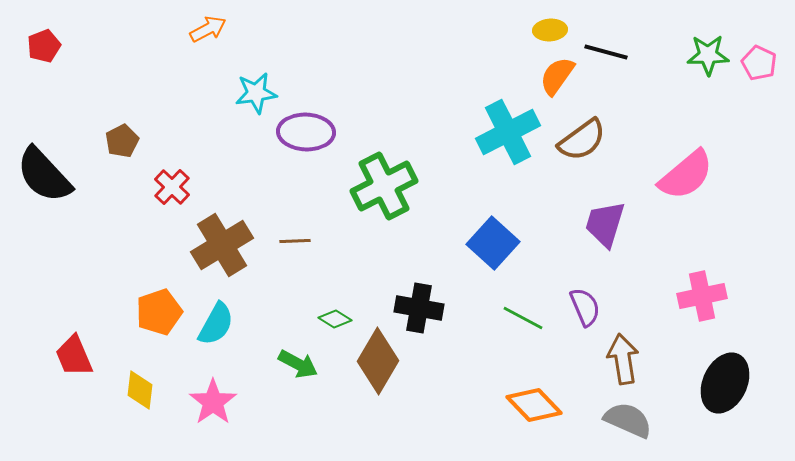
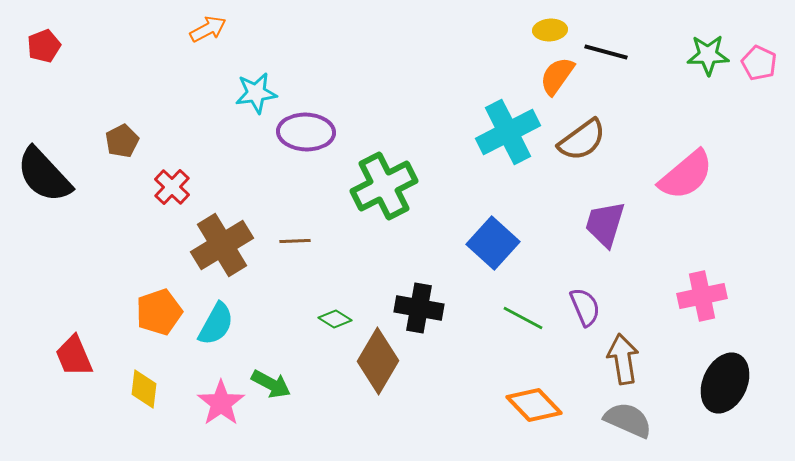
green arrow: moved 27 px left, 20 px down
yellow diamond: moved 4 px right, 1 px up
pink star: moved 8 px right, 1 px down
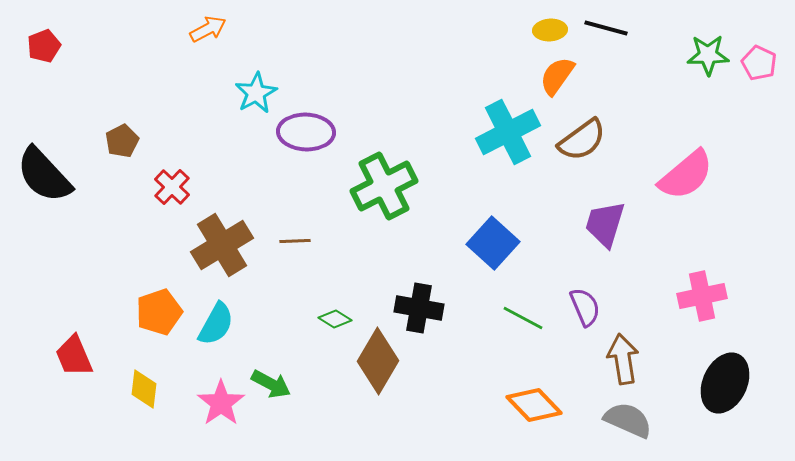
black line: moved 24 px up
cyan star: rotated 21 degrees counterclockwise
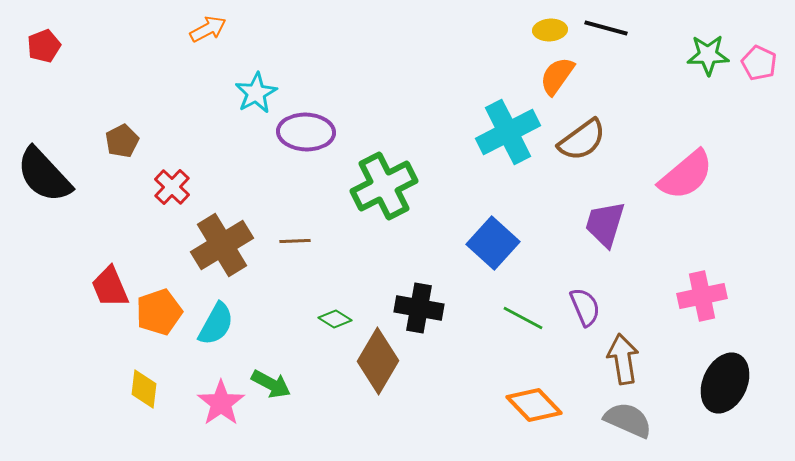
red trapezoid: moved 36 px right, 69 px up
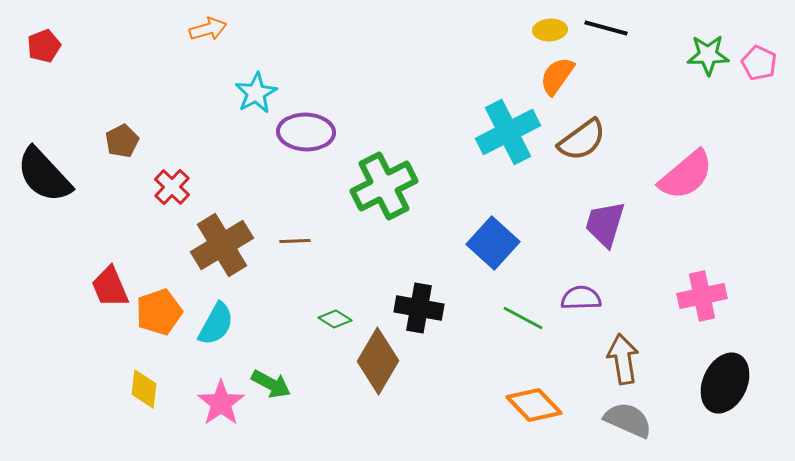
orange arrow: rotated 12 degrees clockwise
purple semicircle: moved 4 px left, 9 px up; rotated 69 degrees counterclockwise
